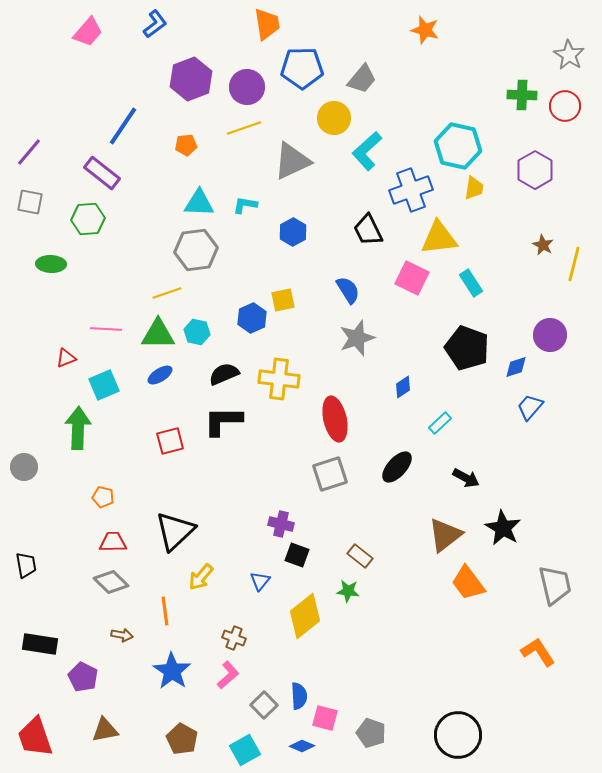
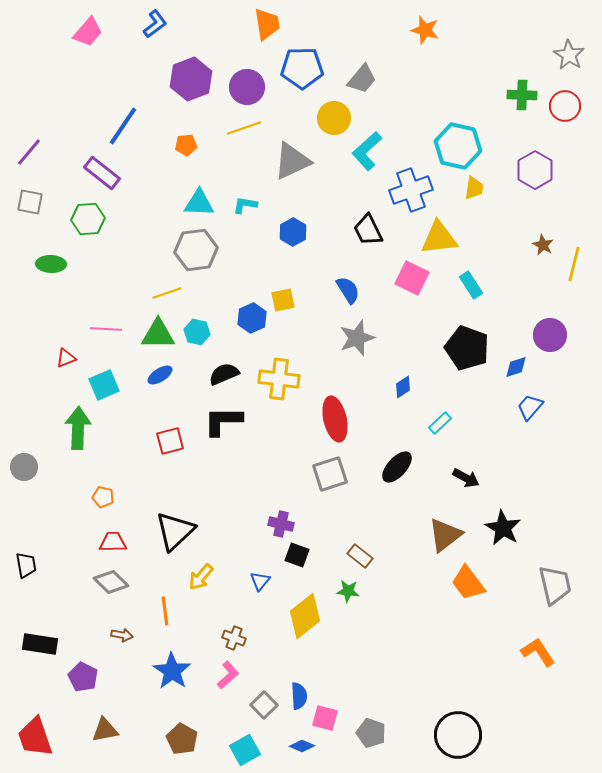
cyan rectangle at (471, 283): moved 2 px down
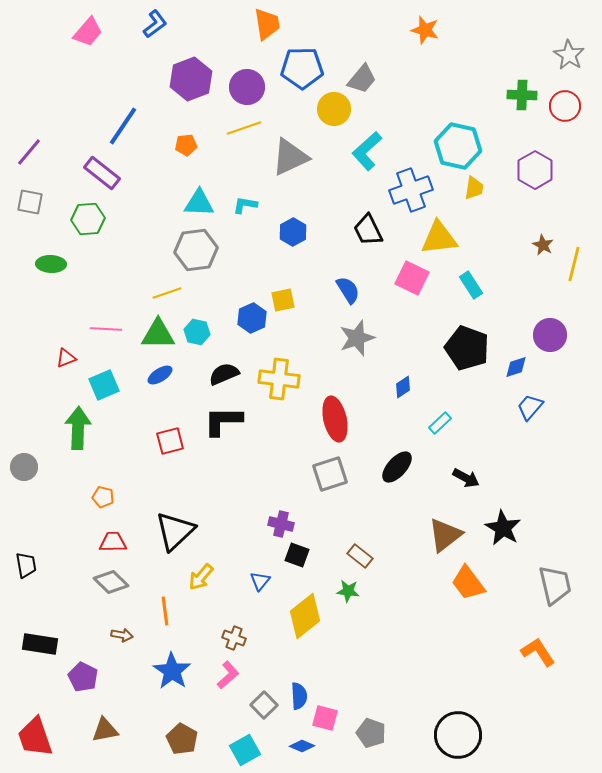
yellow circle at (334, 118): moved 9 px up
gray triangle at (292, 161): moved 2 px left, 4 px up
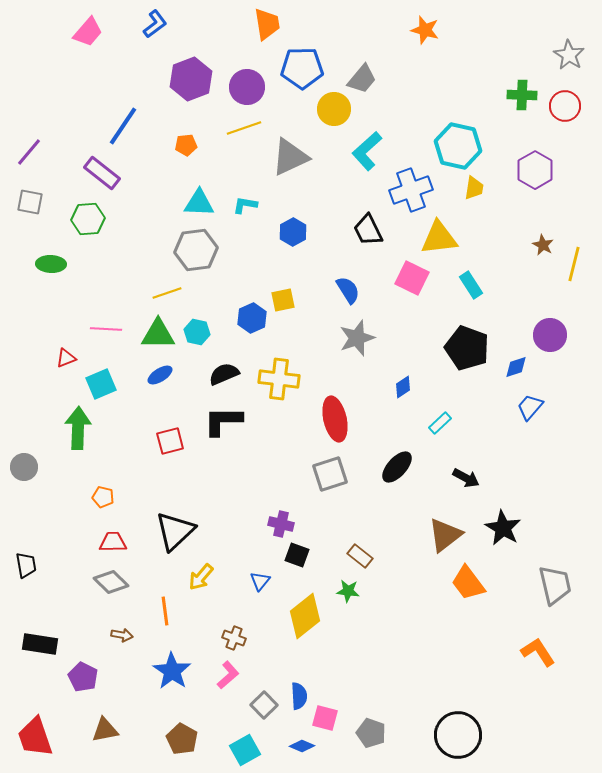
cyan square at (104, 385): moved 3 px left, 1 px up
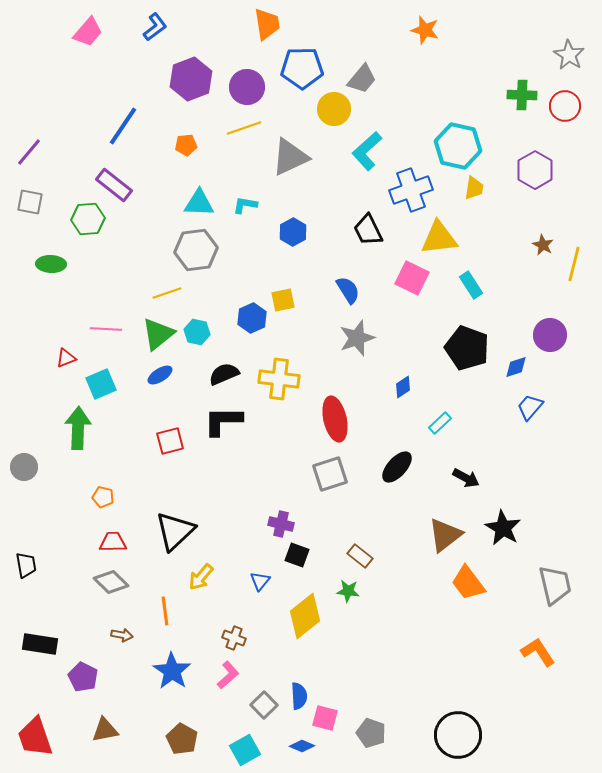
blue L-shape at (155, 24): moved 3 px down
purple rectangle at (102, 173): moved 12 px right, 12 px down
green triangle at (158, 334): rotated 39 degrees counterclockwise
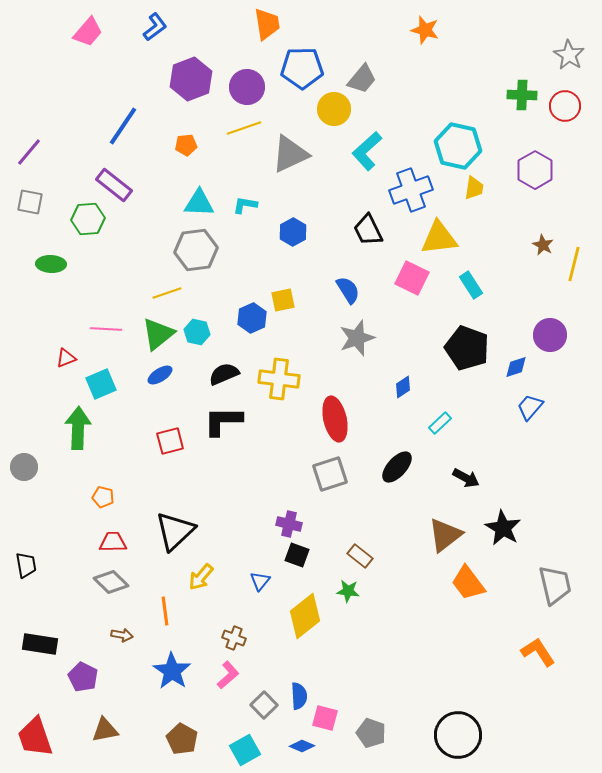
gray triangle at (290, 157): moved 3 px up
purple cross at (281, 524): moved 8 px right
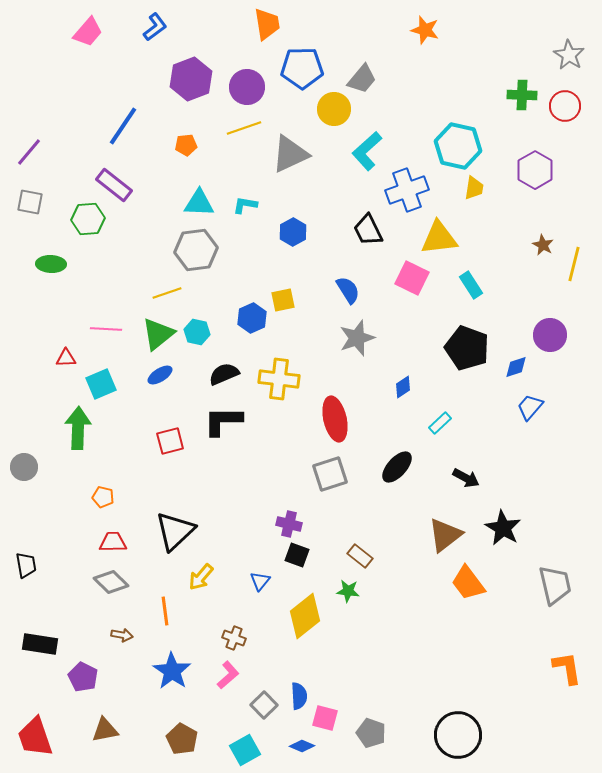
blue cross at (411, 190): moved 4 px left
red triangle at (66, 358): rotated 20 degrees clockwise
orange L-shape at (538, 652): moved 29 px right, 16 px down; rotated 24 degrees clockwise
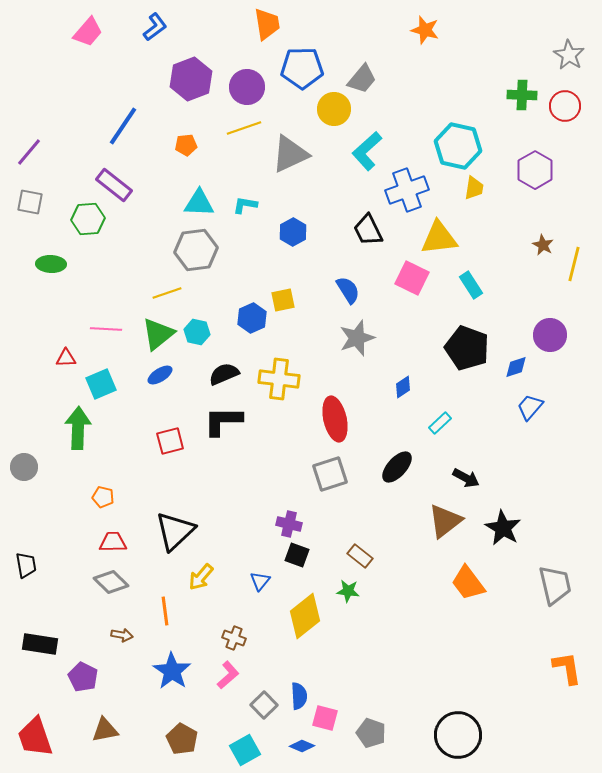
brown triangle at (445, 535): moved 14 px up
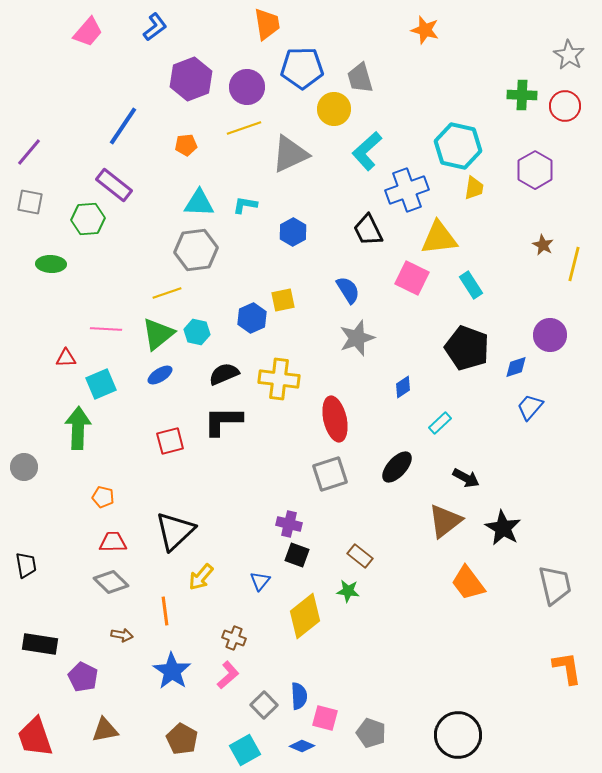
gray trapezoid at (362, 79): moved 2 px left, 1 px up; rotated 124 degrees clockwise
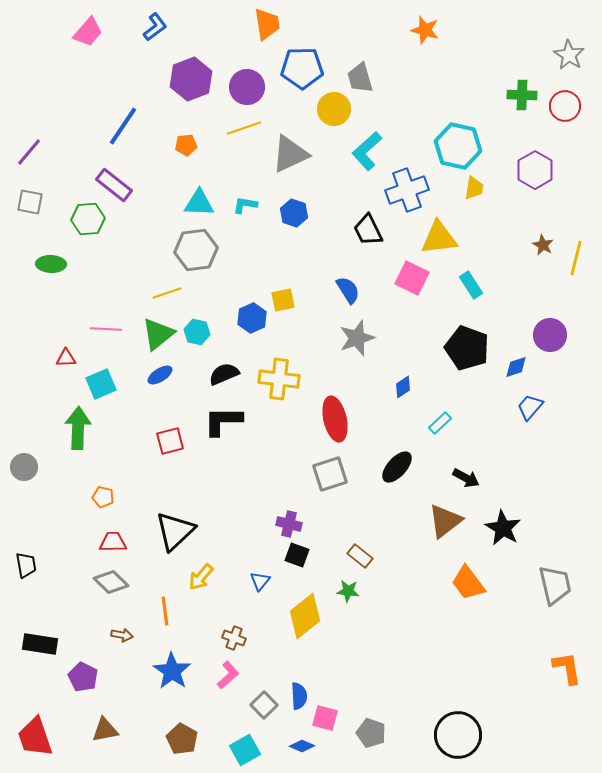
blue hexagon at (293, 232): moved 1 px right, 19 px up; rotated 12 degrees counterclockwise
yellow line at (574, 264): moved 2 px right, 6 px up
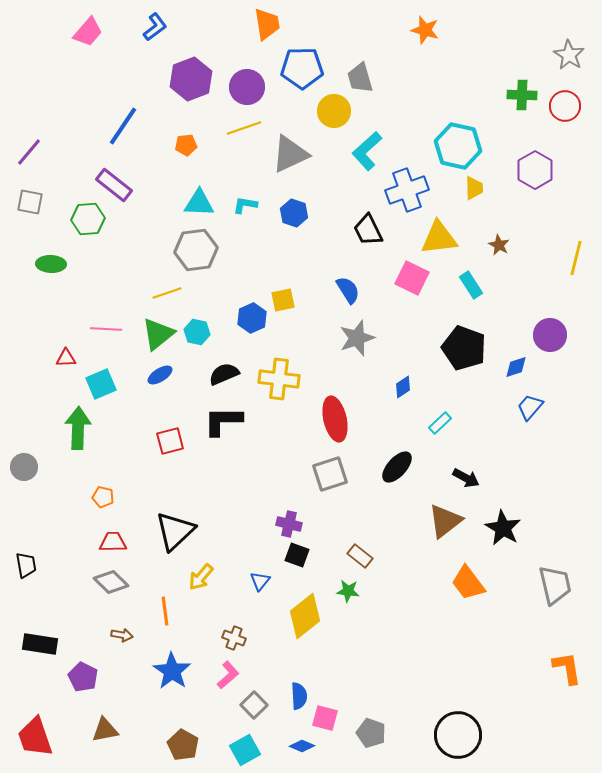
yellow circle at (334, 109): moved 2 px down
yellow trapezoid at (474, 188): rotated 10 degrees counterclockwise
brown star at (543, 245): moved 44 px left
black pentagon at (467, 348): moved 3 px left
gray square at (264, 705): moved 10 px left
brown pentagon at (182, 739): moved 1 px right, 6 px down
